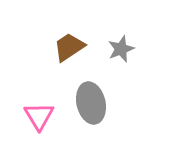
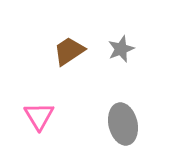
brown trapezoid: moved 4 px down
gray ellipse: moved 32 px right, 21 px down
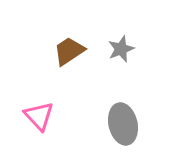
pink triangle: rotated 12 degrees counterclockwise
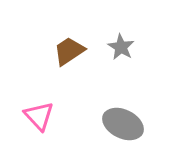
gray star: moved 2 px up; rotated 20 degrees counterclockwise
gray ellipse: rotated 51 degrees counterclockwise
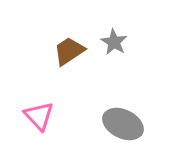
gray star: moved 7 px left, 5 px up
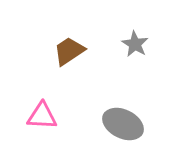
gray star: moved 21 px right, 2 px down
pink triangle: moved 3 px right; rotated 44 degrees counterclockwise
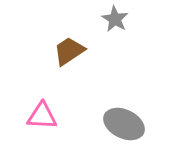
gray star: moved 20 px left, 25 px up
gray ellipse: moved 1 px right
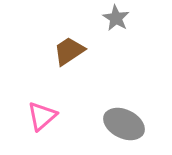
gray star: moved 1 px right, 1 px up
pink triangle: rotated 44 degrees counterclockwise
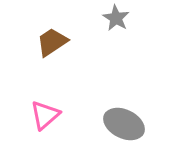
brown trapezoid: moved 17 px left, 9 px up
pink triangle: moved 3 px right, 1 px up
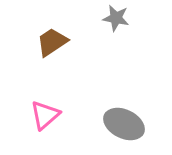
gray star: rotated 20 degrees counterclockwise
